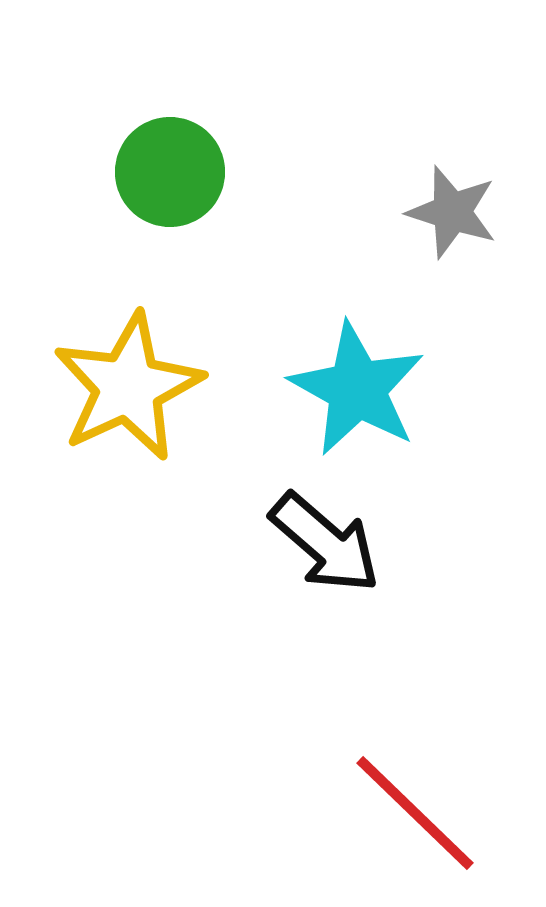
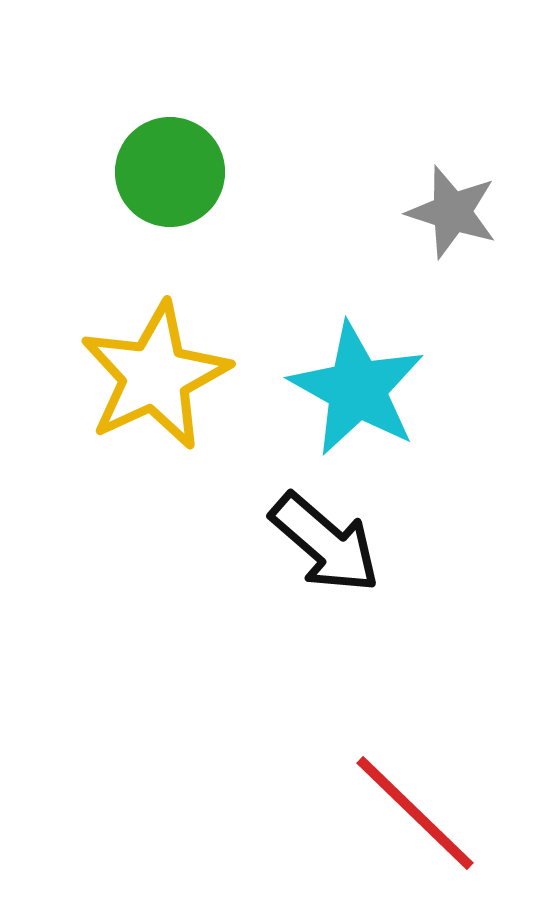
yellow star: moved 27 px right, 11 px up
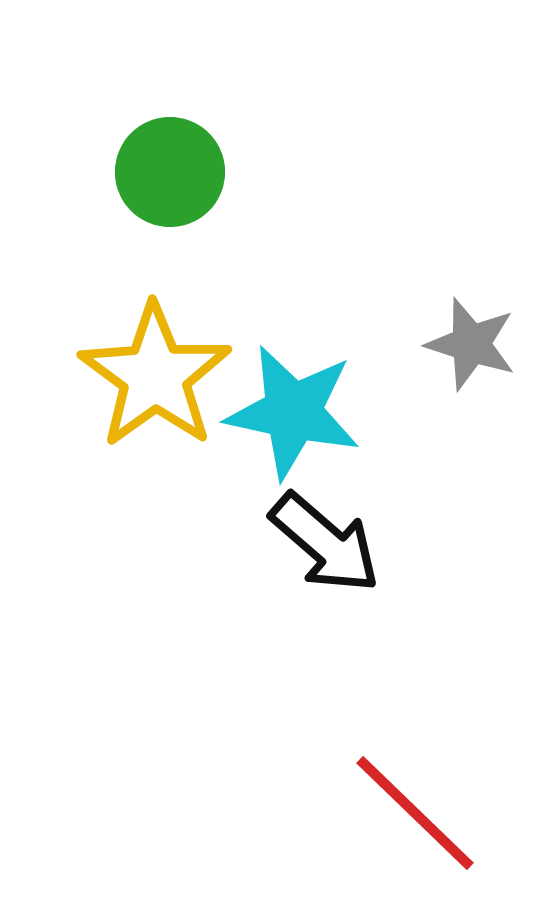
gray star: moved 19 px right, 132 px down
yellow star: rotated 11 degrees counterclockwise
cyan star: moved 64 px left, 23 px down; rotated 17 degrees counterclockwise
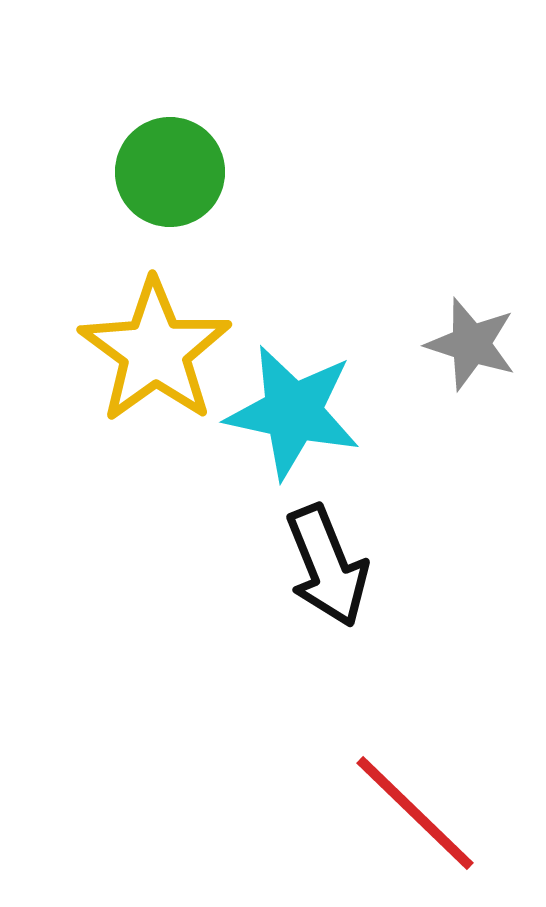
yellow star: moved 25 px up
black arrow: moved 2 px right, 23 px down; rotated 27 degrees clockwise
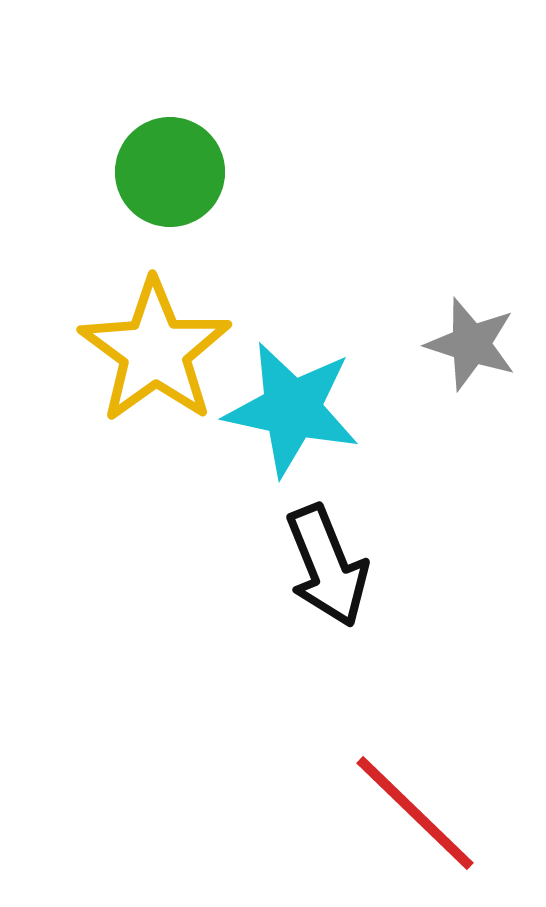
cyan star: moved 1 px left, 3 px up
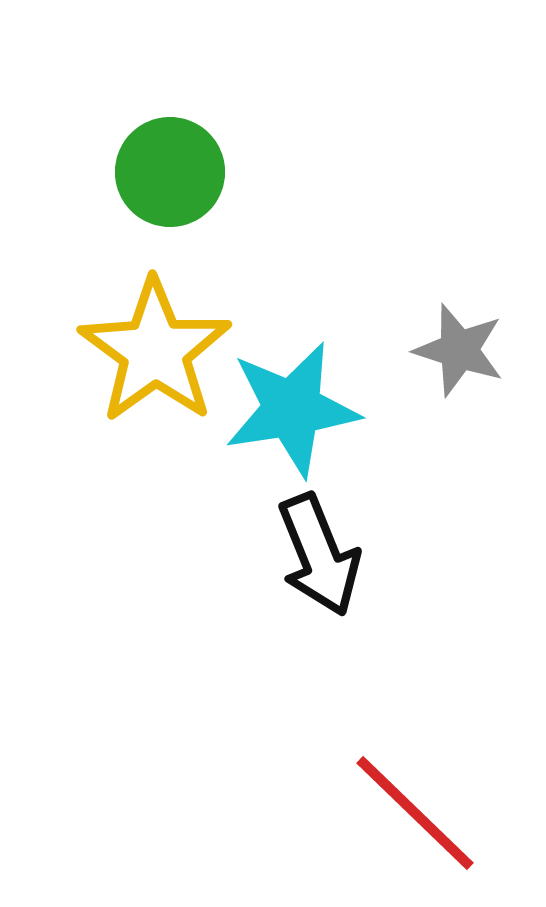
gray star: moved 12 px left, 6 px down
cyan star: rotated 21 degrees counterclockwise
black arrow: moved 8 px left, 11 px up
